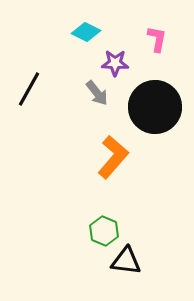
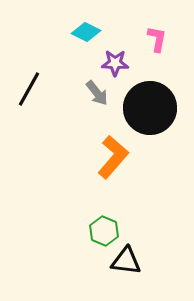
black circle: moved 5 px left, 1 px down
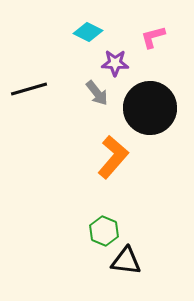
cyan diamond: moved 2 px right
pink L-shape: moved 4 px left, 2 px up; rotated 116 degrees counterclockwise
black line: rotated 45 degrees clockwise
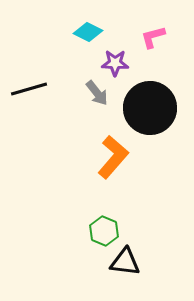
black triangle: moved 1 px left, 1 px down
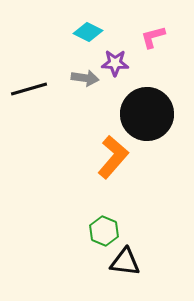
gray arrow: moved 12 px left, 15 px up; rotated 44 degrees counterclockwise
black circle: moved 3 px left, 6 px down
